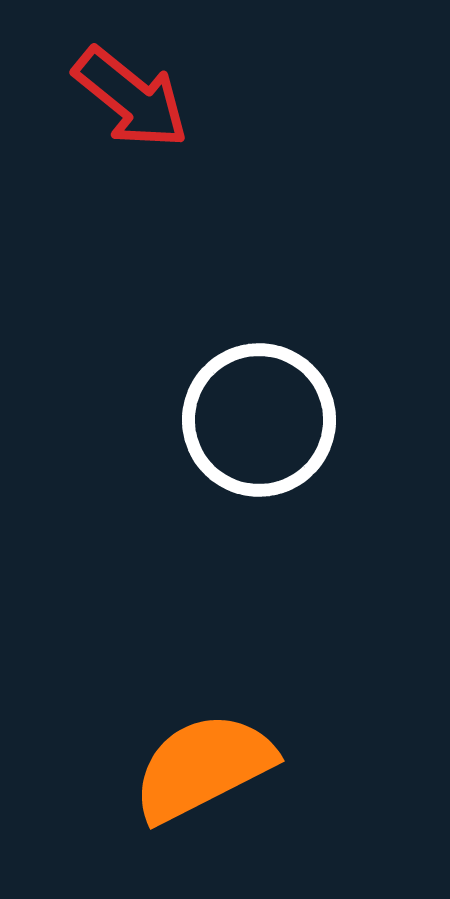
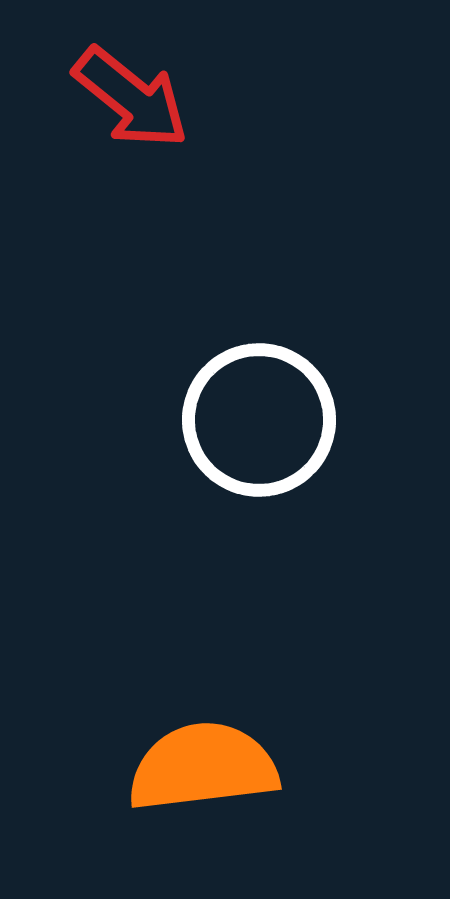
orange semicircle: rotated 20 degrees clockwise
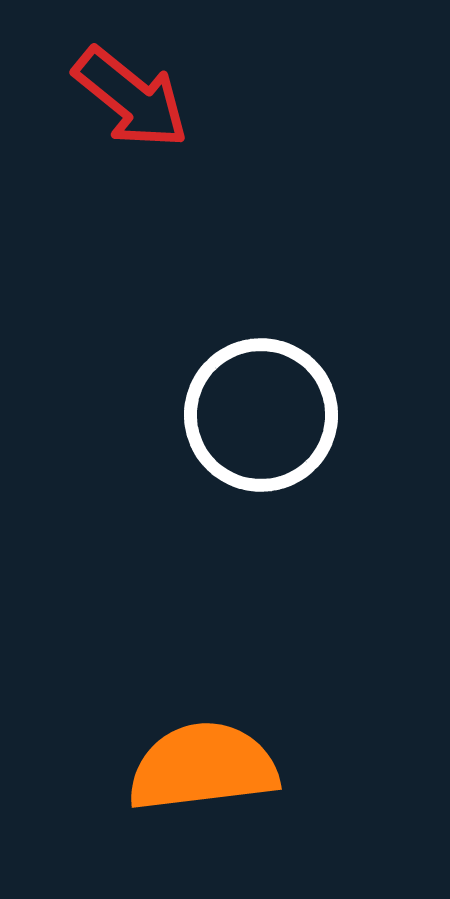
white circle: moved 2 px right, 5 px up
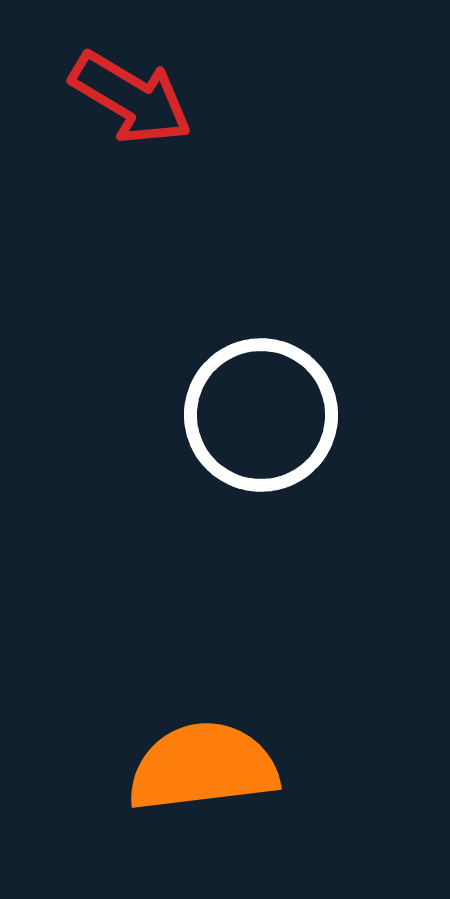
red arrow: rotated 8 degrees counterclockwise
